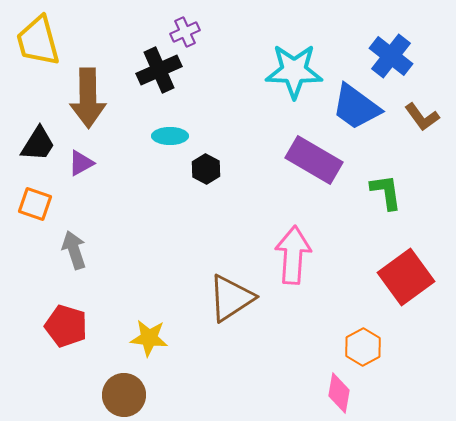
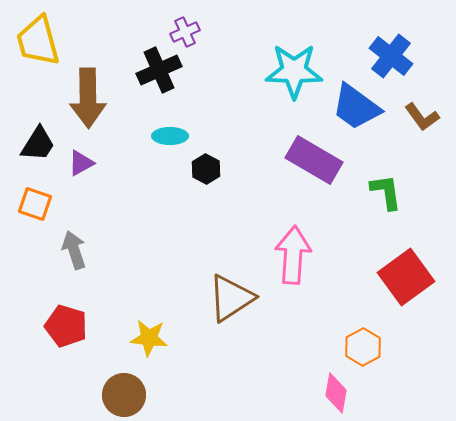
pink diamond: moved 3 px left
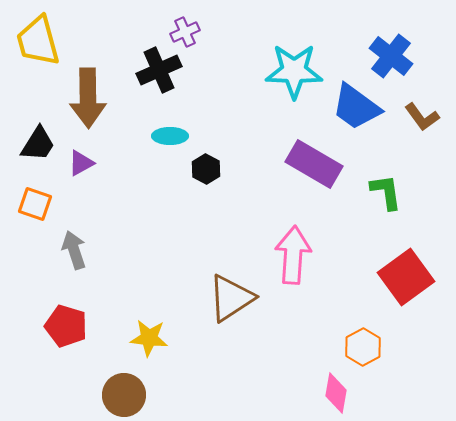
purple rectangle: moved 4 px down
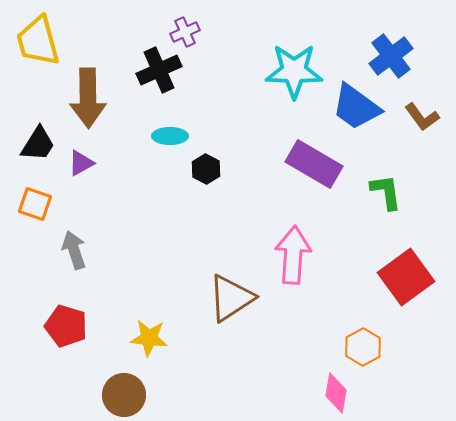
blue cross: rotated 15 degrees clockwise
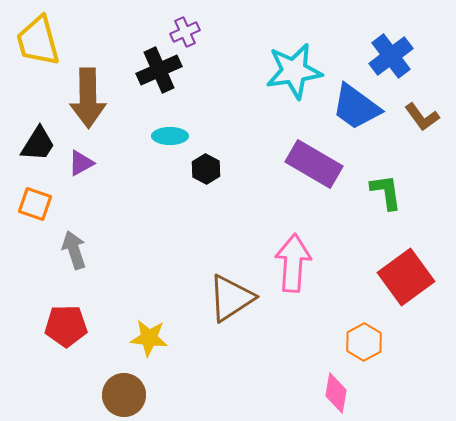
cyan star: rotated 10 degrees counterclockwise
pink arrow: moved 8 px down
red pentagon: rotated 18 degrees counterclockwise
orange hexagon: moved 1 px right, 5 px up
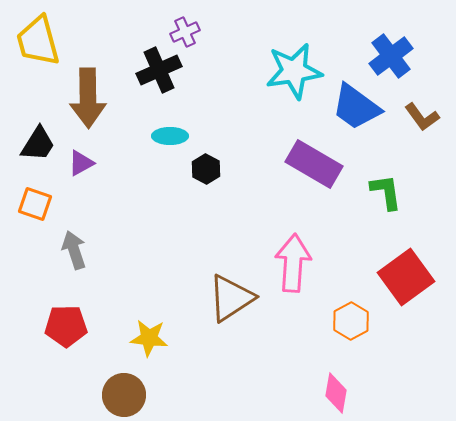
orange hexagon: moved 13 px left, 21 px up
